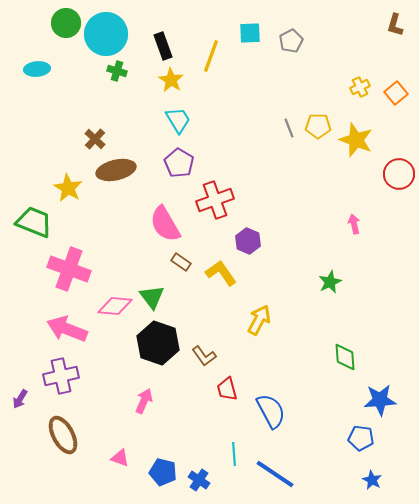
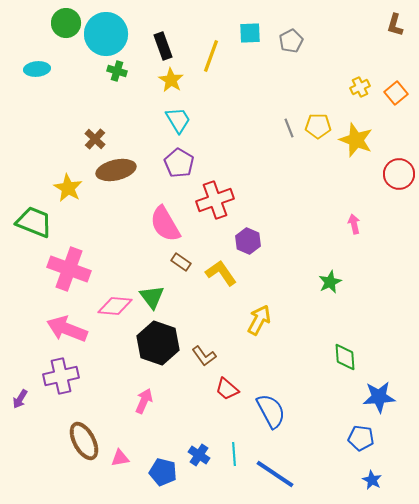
red trapezoid at (227, 389): rotated 35 degrees counterclockwise
blue star at (380, 400): moved 1 px left, 3 px up
brown ellipse at (63, 435): moved 21 px right, 6 px down
pink triangle at (120, 458): rotated 30 degrees counterclockwise
blue cross at (199, 480): moved 25 px up
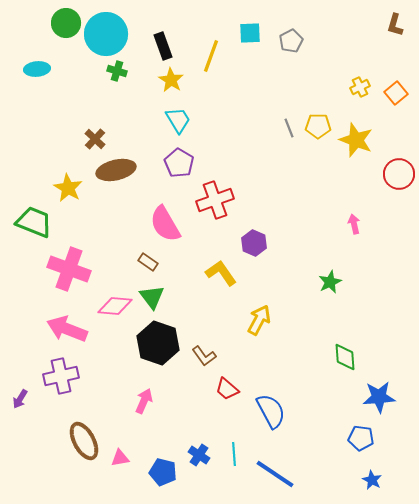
purple hexagon at (248, 241): moved 6 px right, 2 px down
brown rectangle at (181, 262): moved 33 px left
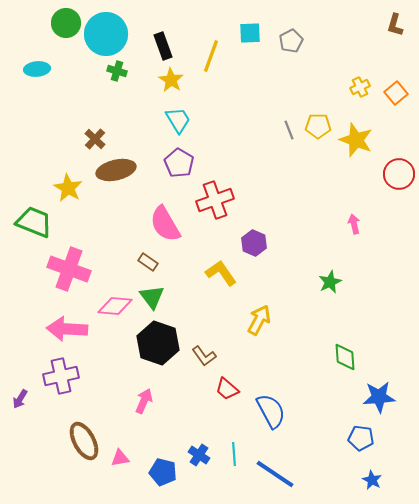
gray line at (289, 128): moved 2 px down
pink arrow at (67, 329): rotated 18 degrees counterclockwise
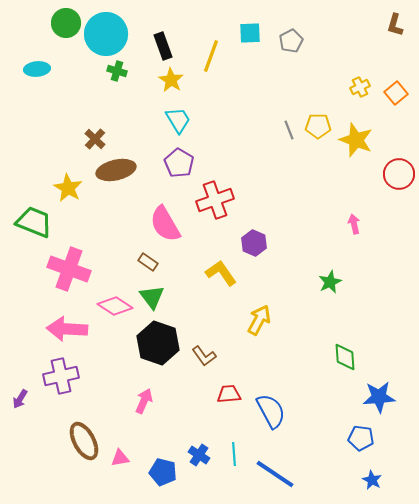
pink diamond at (115, 306): rotated 28 degrees clockwise
red trapezoid at (227, 389): moved 2 px right, 5 px down; rotated 135 degrees clockwise
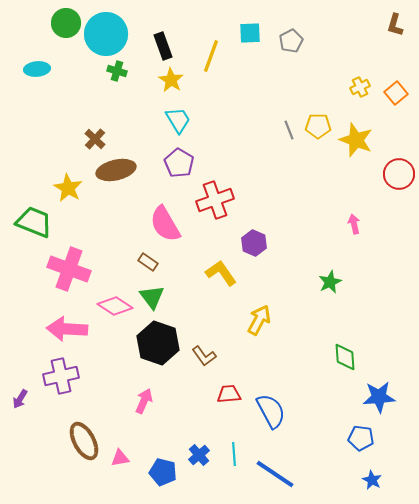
blue cross at (199, 455): rotated 15 degrees clockwise
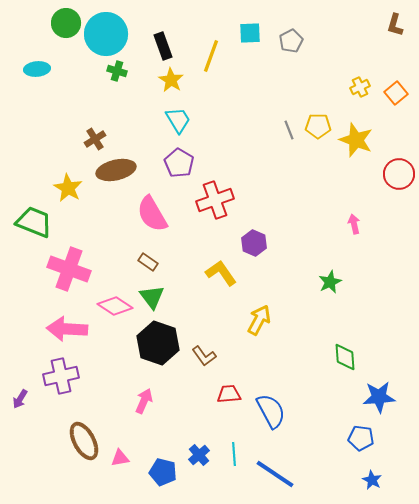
brown cross at (95, 139): rotated 15 degrees clockwise
pink semicircle at (165, 224): moved 13 px left, 10 px up
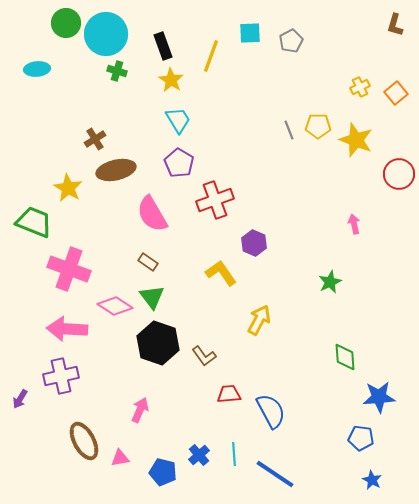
pink arrow at (144, 401): moved 4 px left, 9 px down
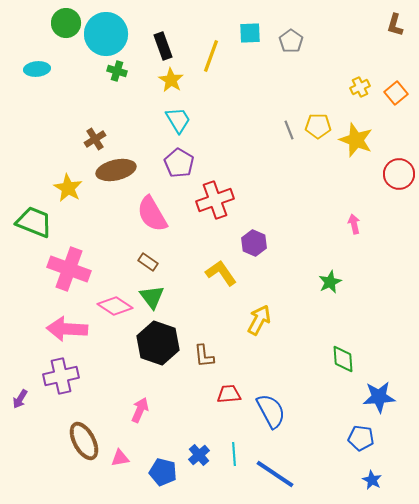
gray pentagon at (291, 41): rotated 10 degrees counterclockwise
brown L-shape at (204, 356): rotated 30 degrees clockwise
green diamond at (345, 357): moved 2 px left, 2 px down
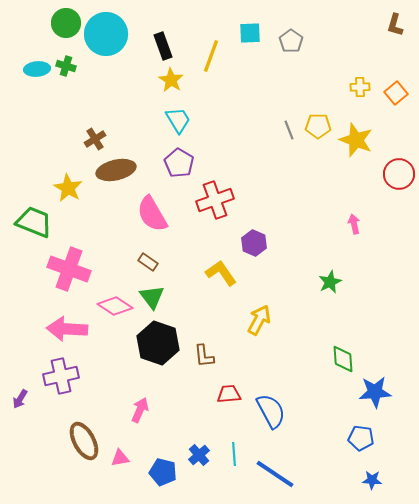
green cross at (117, 71): moved 51 px left, 5 px up
yellow cross at (360, 87): rotated 24 degrees clockwise
blue star at (379, 397): moved 4 px left, 5 px up
blue star at (372, 480): rotated 24 degrees counterclockwise
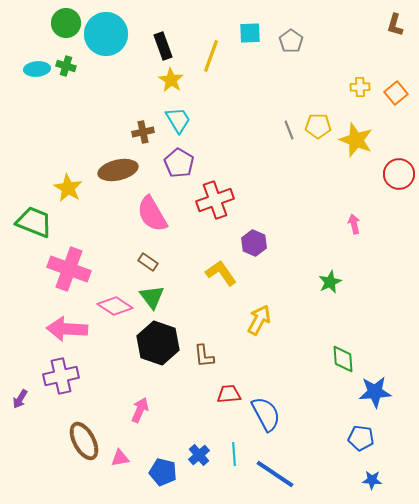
brown cross at (95, 139): moved 48 px right, 7 px up; rotated 20 degrees clockwise
brown ellipse at (116, 170): moved 2 px right
blue semicircle at (271, 411): moved 5 px left, 3 px down
